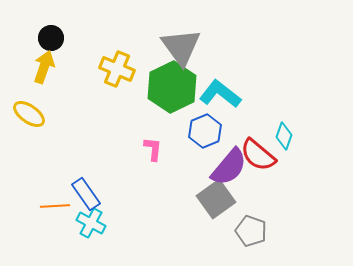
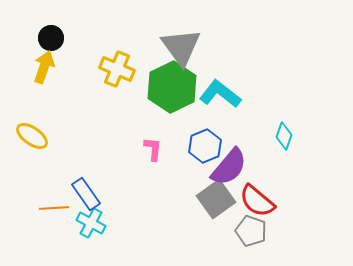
yellow ellipse: moved 3 px right, 22 px down
blue hexagon: moved 15 px down
red semicircle: moved 1 px left, 46 px down
orange line: moved 1 px left, 2 px down
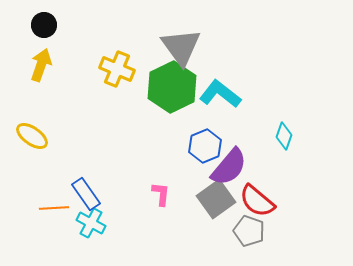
black circle: moved 7 px left, 13 px up
yellow arrow: moved 3 px left, 2 px up
pink L-shape: moved 8 px right, 45 px down
gray pentagon: moved 2 px left
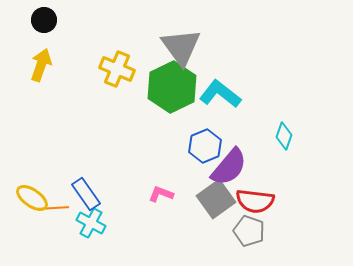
black circle: moved 5 px up
yellow ellipse: moved 62 px down
pink L-shape: rotated 75 degrees counterclockwise
red semicircle: moved 2 px left; rotated 33 degrees counterclockwise
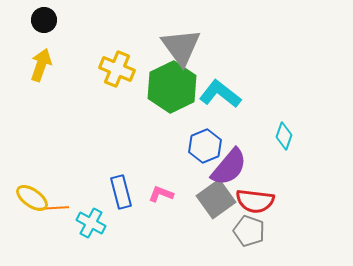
blue rectangle: moved 35 px right, 2 px up; rotated 20 degrees clockwise
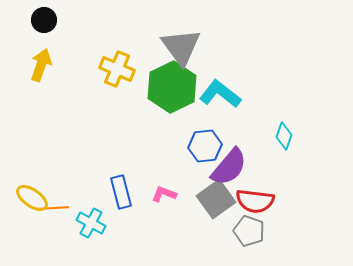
blue hexagon: rotated 16 degrees clockwise
pink L-shape: moved 3 px right
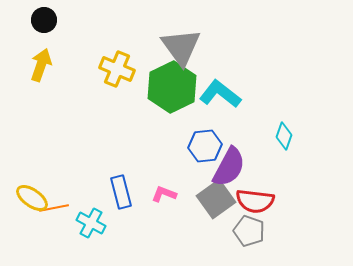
purple semicircle: rotated 12 degrees counterclockwise
orange line: rotated 8 degrees counterclockwise
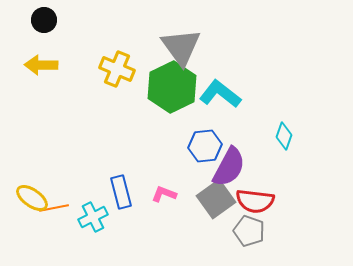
yellow arrow: rotated 108 degrees counterclockwise
cyan cross: moved 2 px right, 6 px up; rotated 36 degrees clockwise
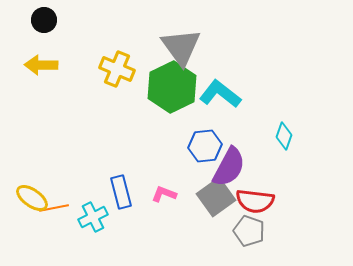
gray square: moved 2 px up
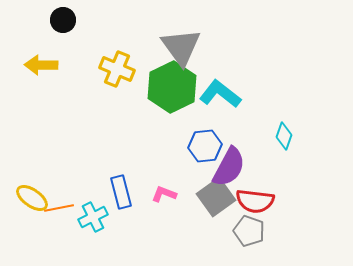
black circle: moved 19 px right
orange line: moved 5 px right
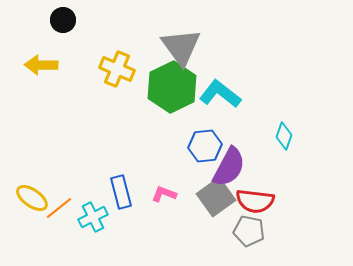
orange line: rotated 28 degrees counterclockwise
gray pentagon: rotated 8 degrees counterclockwise
